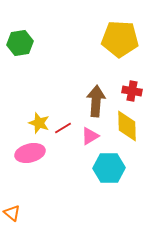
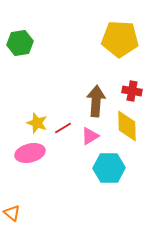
yellow star: moved 2 px left
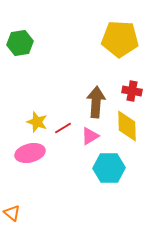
brown arrow: moved 1 px down
yellow star: moved 1 px up
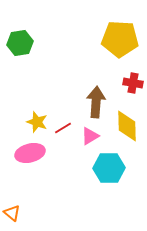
red cross: moved 1 px right, 8 px up
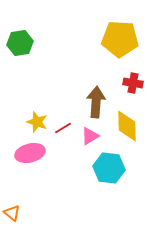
cyan hexagon: rotated 8 degrees clockwise
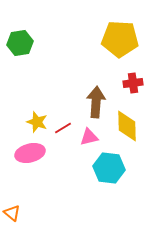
red cross: rotated 18 degrees counterclockwise
pink triangle: moved 1 px left, 1 px down; rotated 18 degrees clockwise
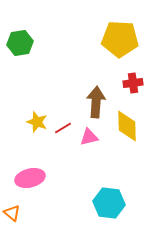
pink ellipse: moved 25 px down
cyan hexagon: moved 35 px down
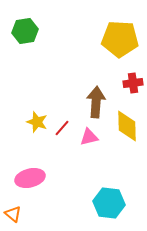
green hexagon: moved 5 px right, 12 px up
red line: moved 1 px left; rotated 18 degrees counterclockwise
orange triangle: moved 1 px right, 1 px down
